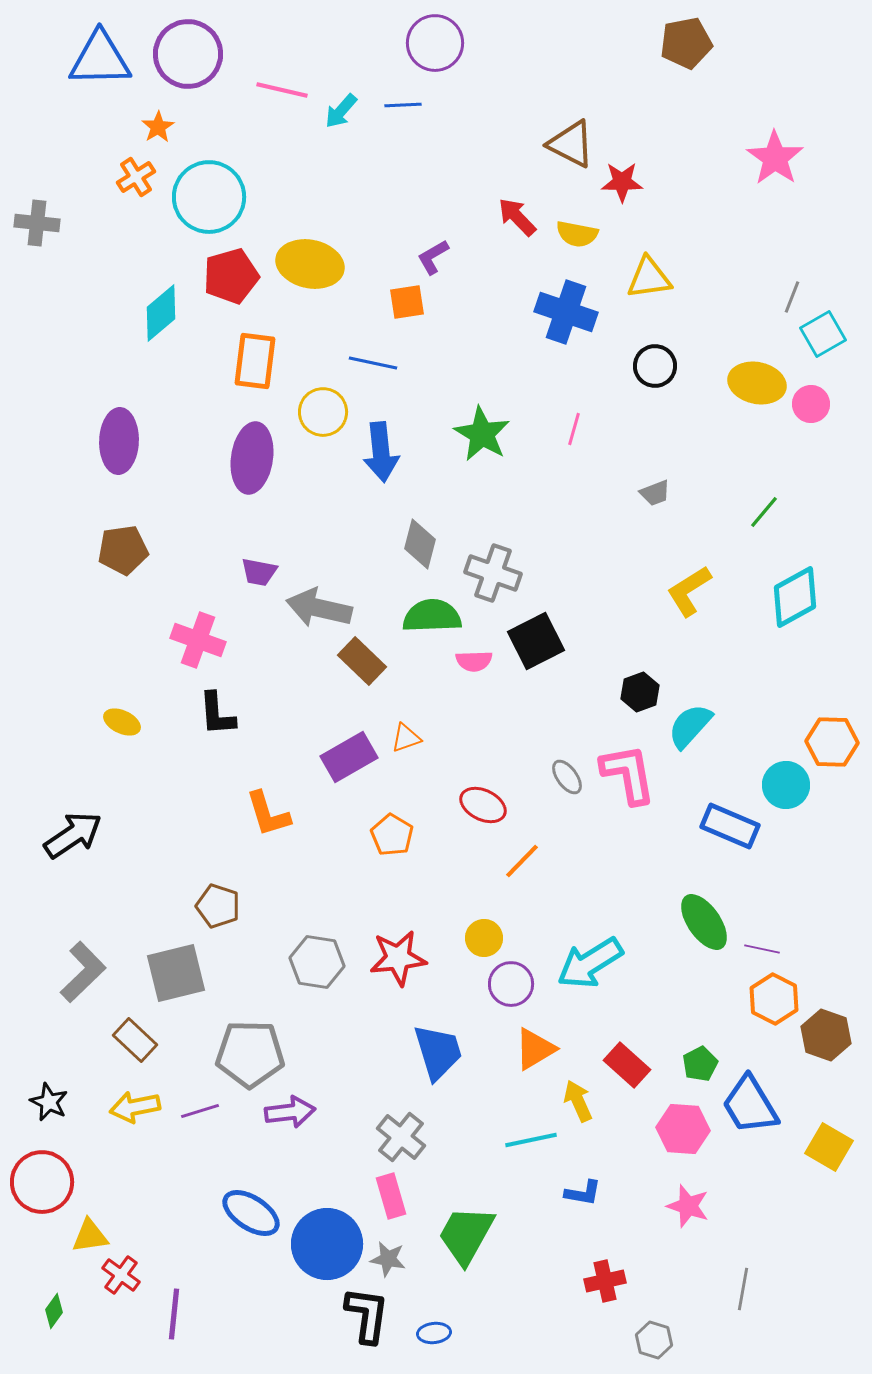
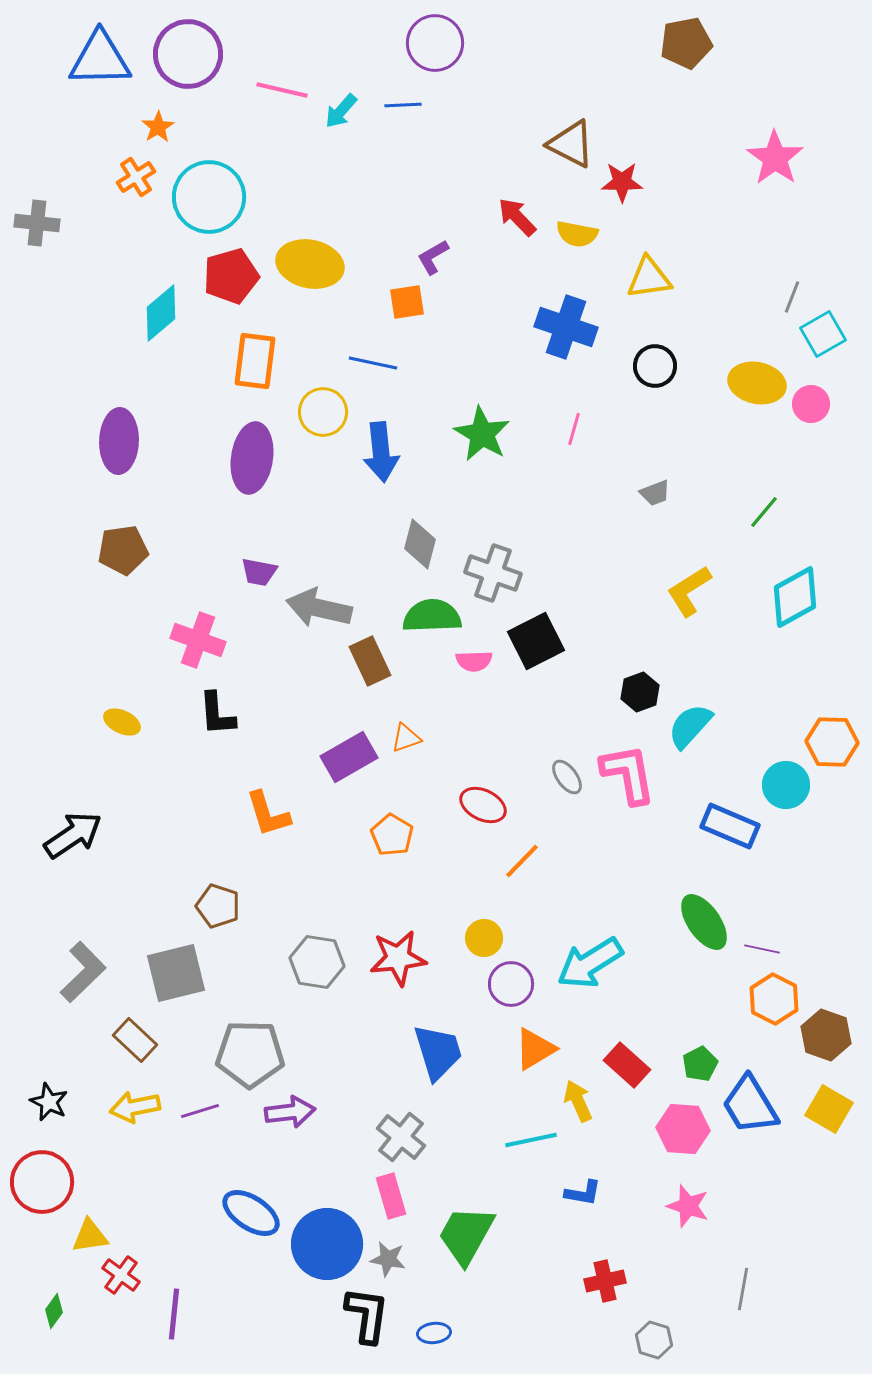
blue cross at (566, 312): moved 15 px down
brown rectangle at (362, 661): moved 8 px right; rotated 21 degrees clockwise
yellow square at (829, 1147): moved 38 px up
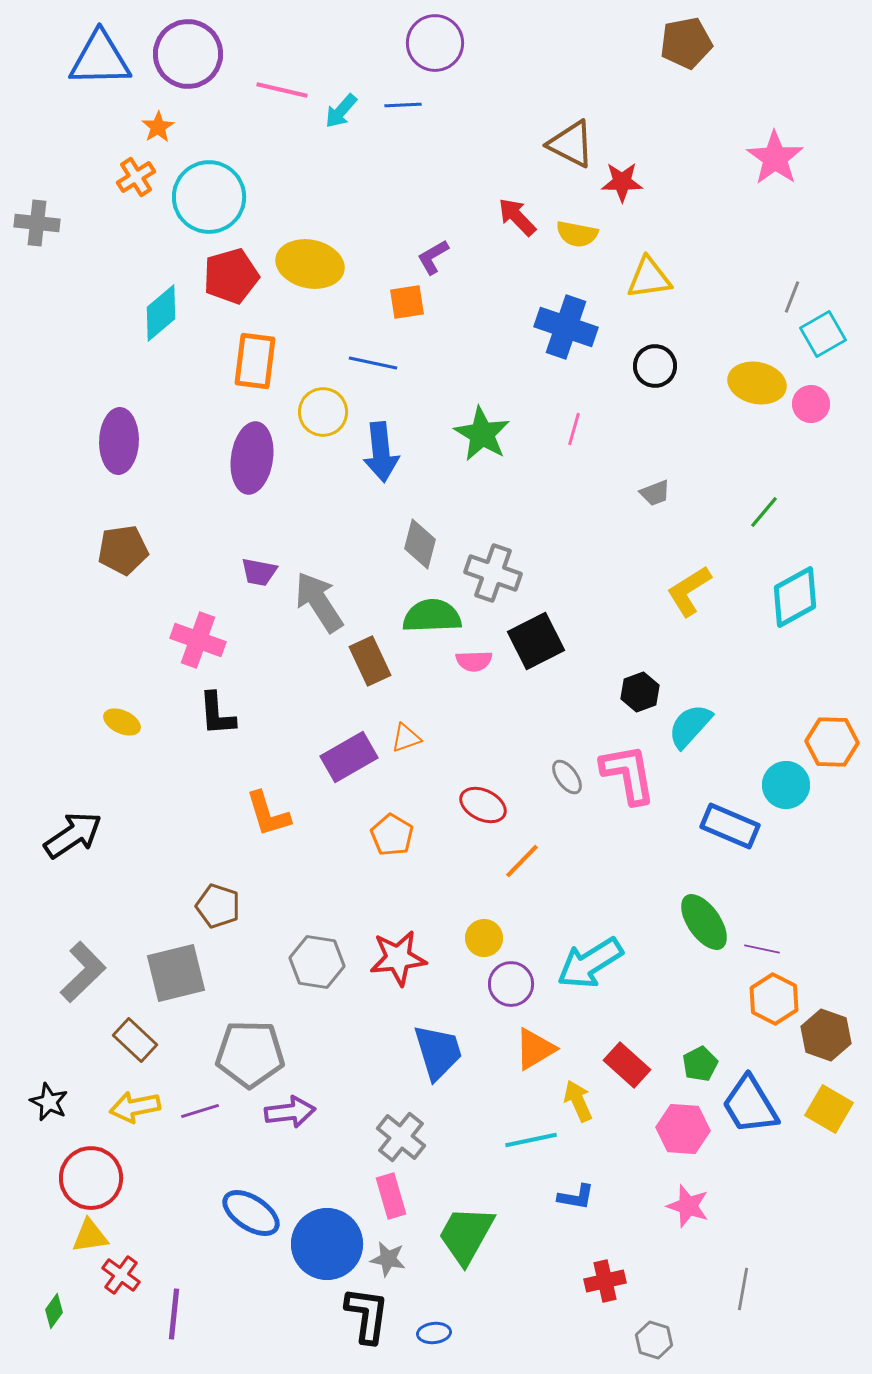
gray arrow at (319, 608): moved 6 px up; rotated 44 degrees clockwise
red circle at (42, 1182): moved 49 px right, 4 px up
blue L-shape at (583, 1193): moved 7 px left, 4 px down
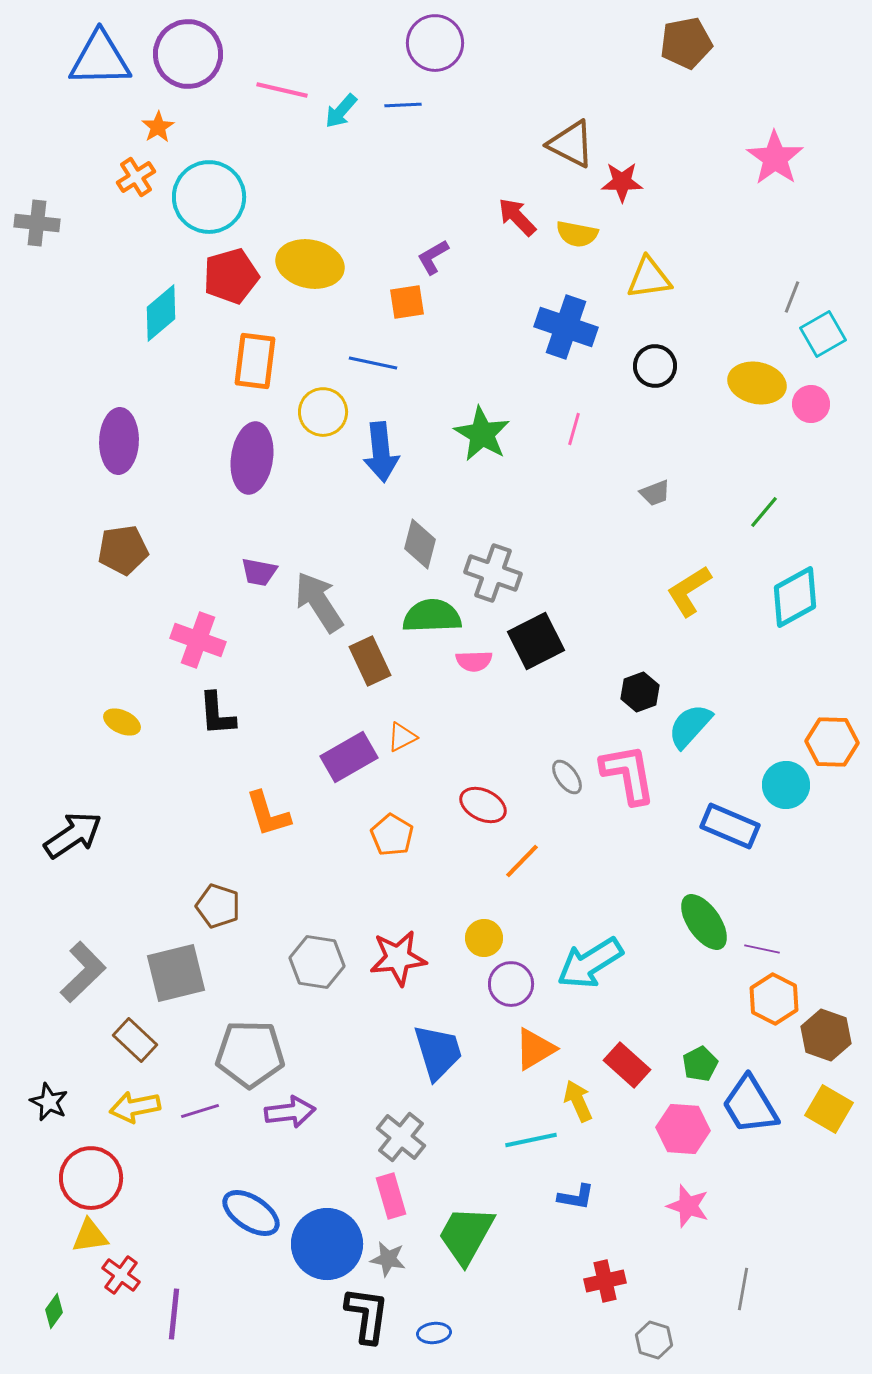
orange triangle at (406, 738): moved 4 px left, 1 px up; rotated 8 degrees counterclockwise
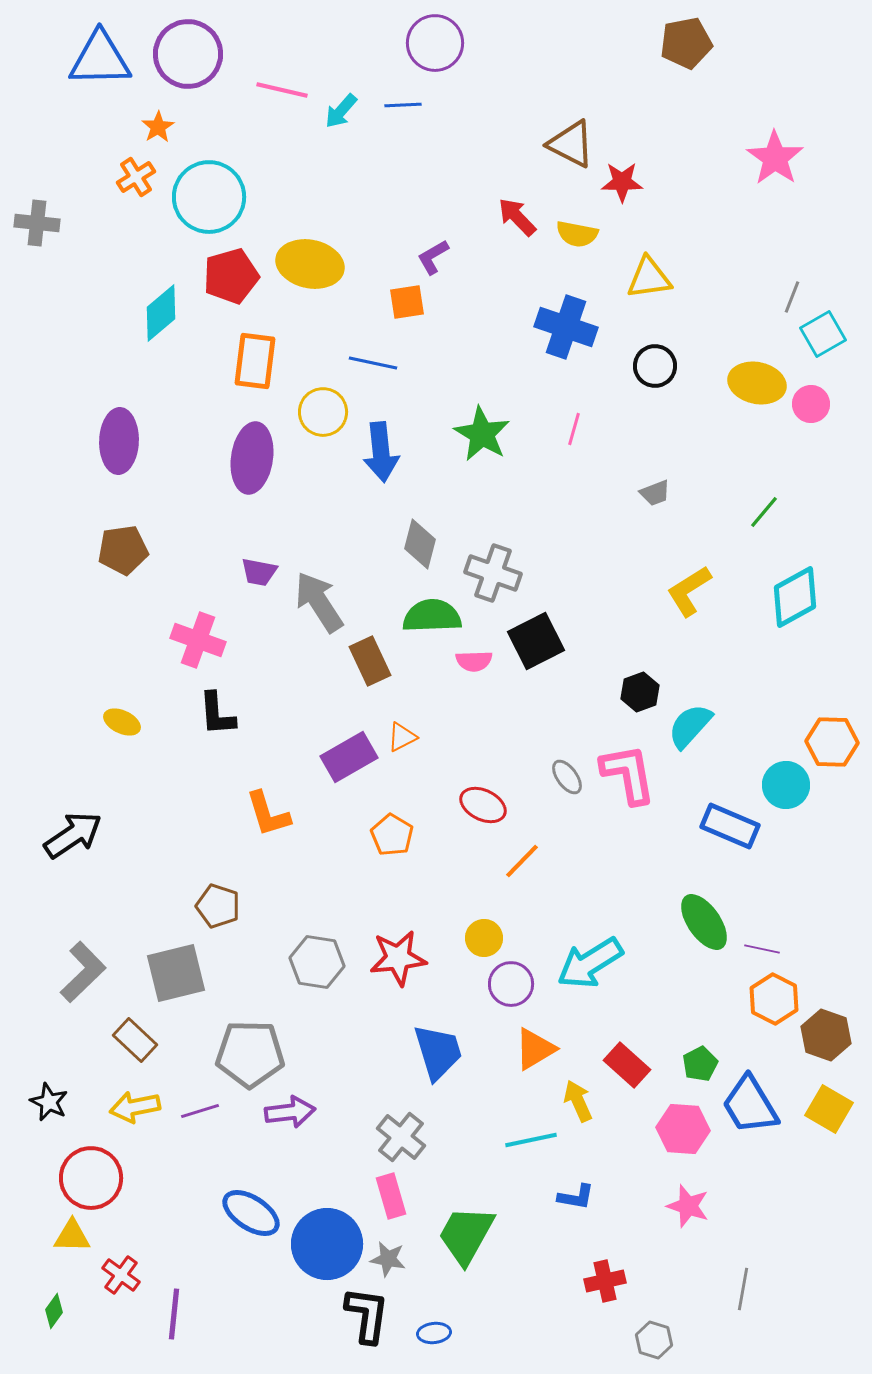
yellow triangle at (90, 1236): moved 18 px left; rotated 9 degrees clockwise
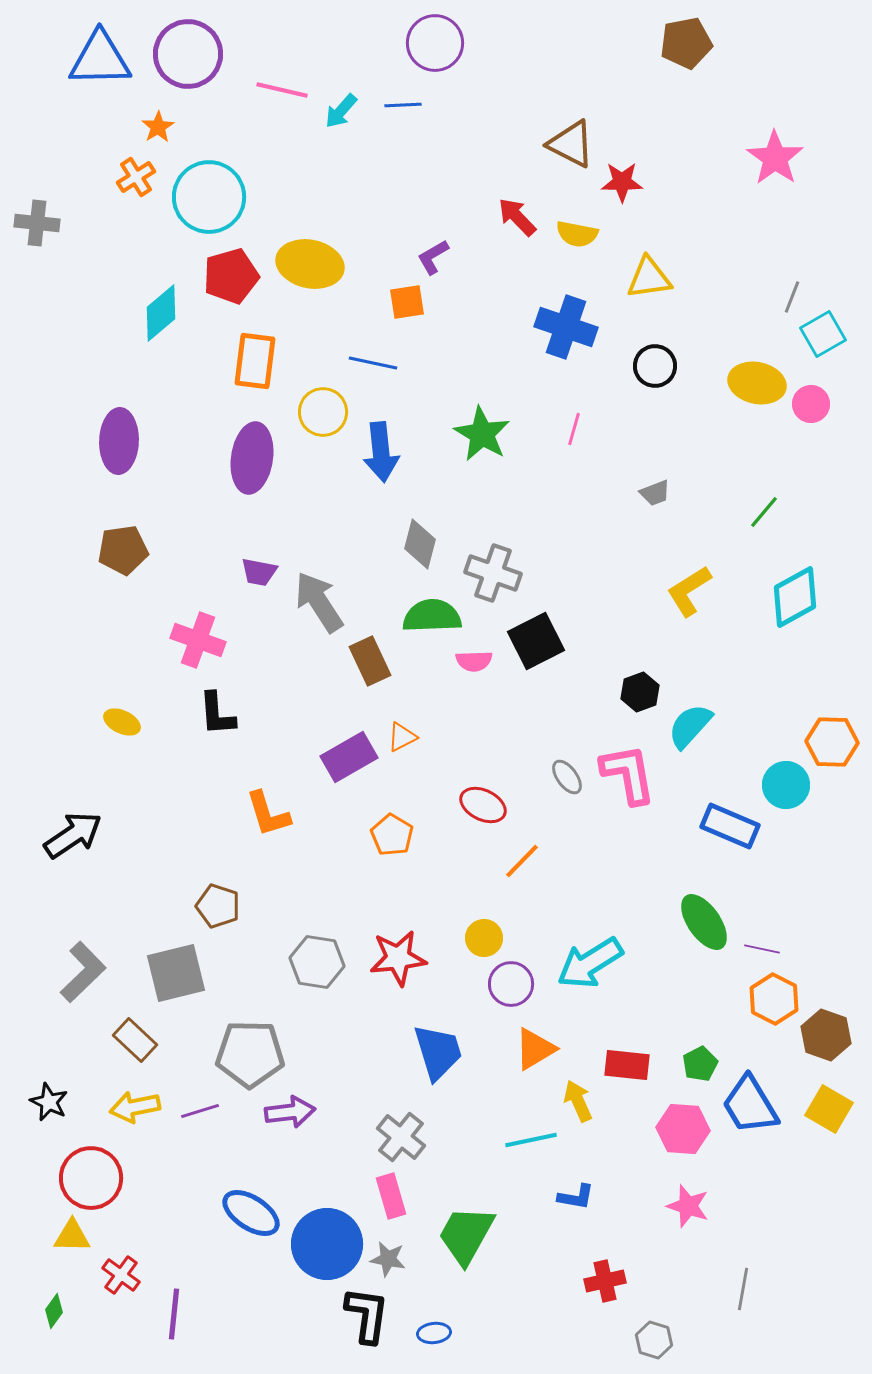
red rectangle at (627, 1065): rotated 36 degrees counterclockwise
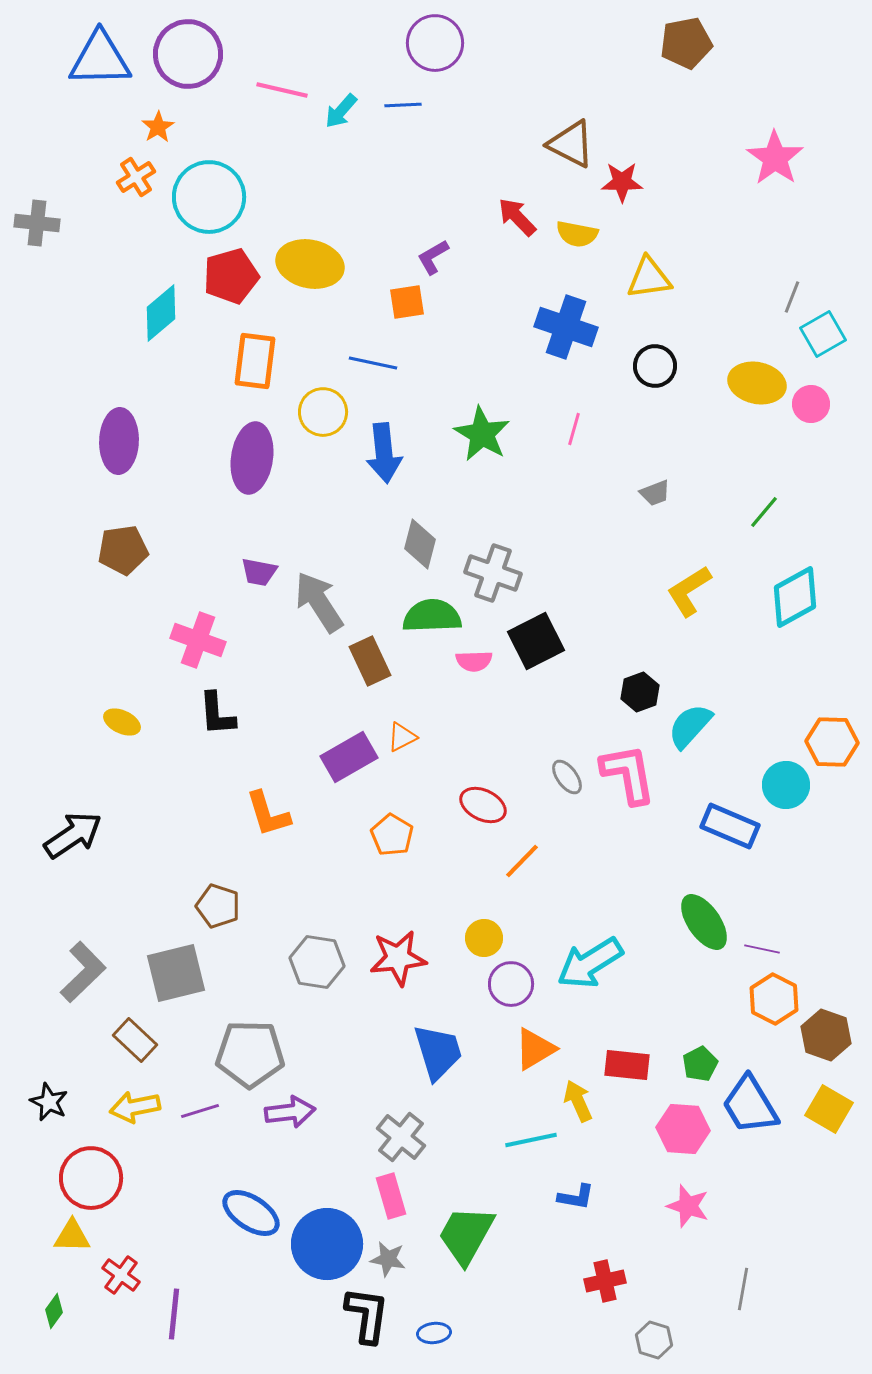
blue arrow at (381, 452): moved 3 px right, 1 px down
